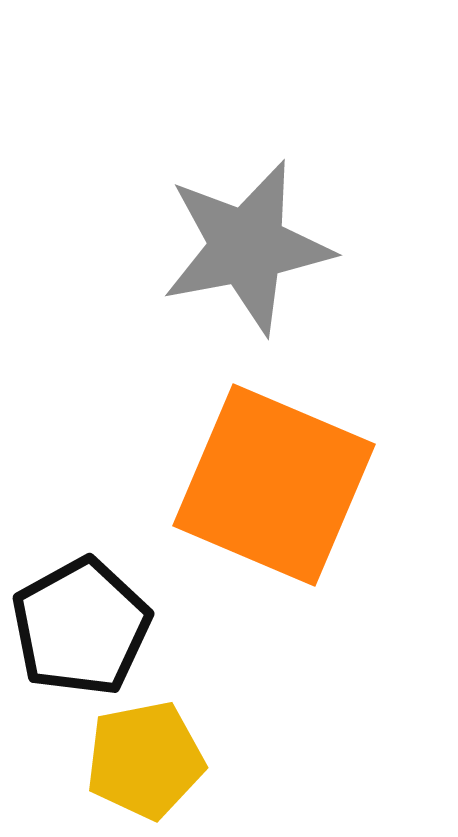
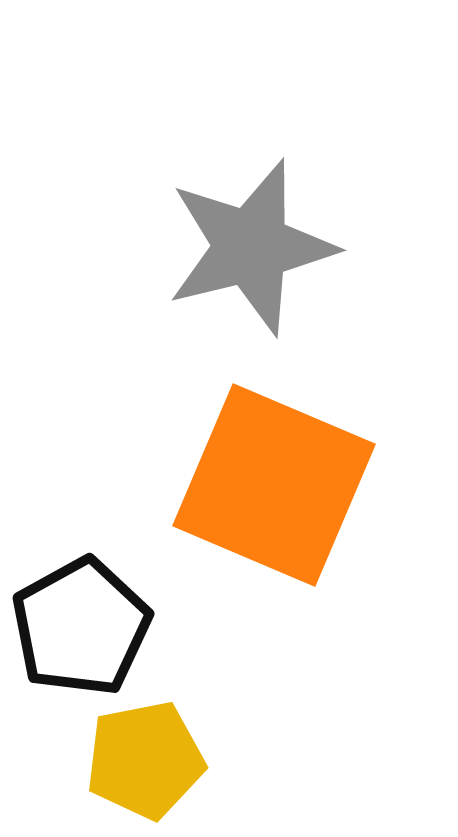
gray star: moved 4 px right; rotated 3 degrees counterclockwise
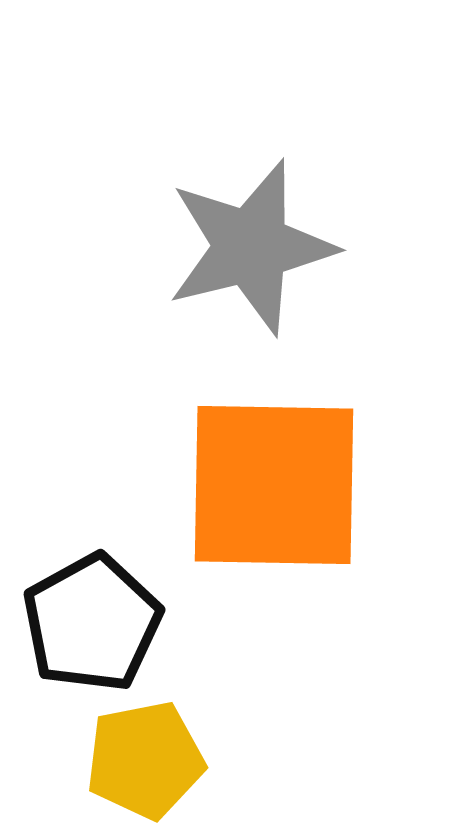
orange square: rotated 22 degrees counterclockwise
black pentagon: moved 11 px right, 4 px up
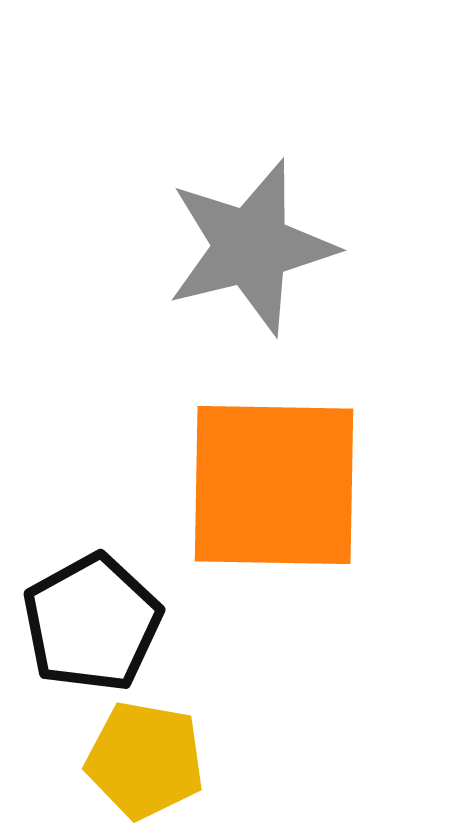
yellow pentagon: rotated 21 degrees clockwise
